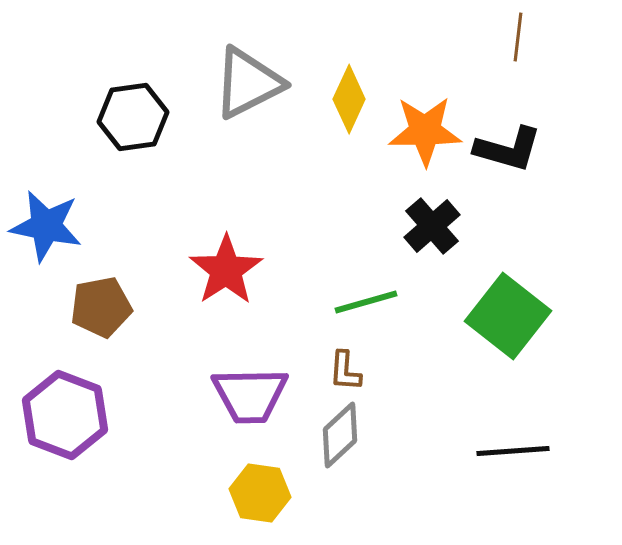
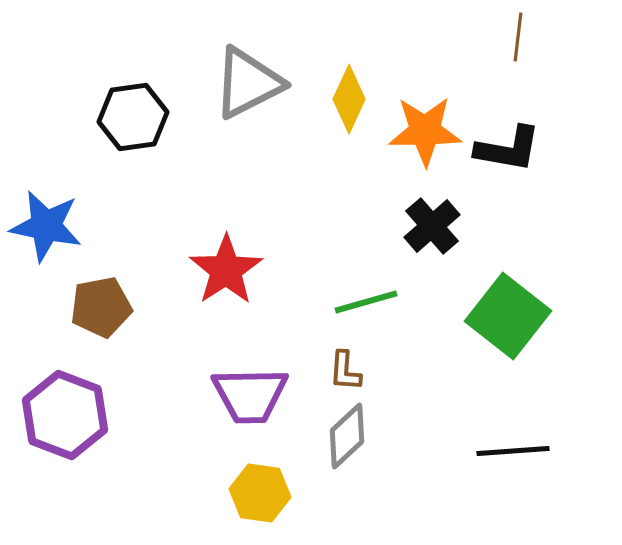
black L-shape: rotated 6 degrees counterclockwise
gray diamond: moved 7 px right, 1 px down
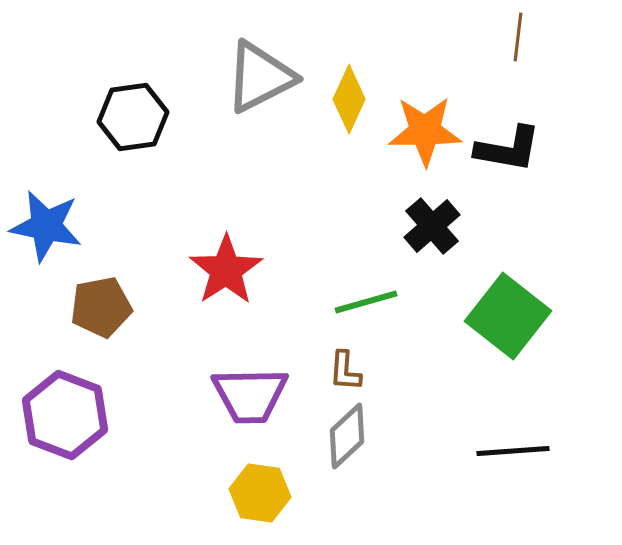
gray triangle: moved 12 px right, 6 px up
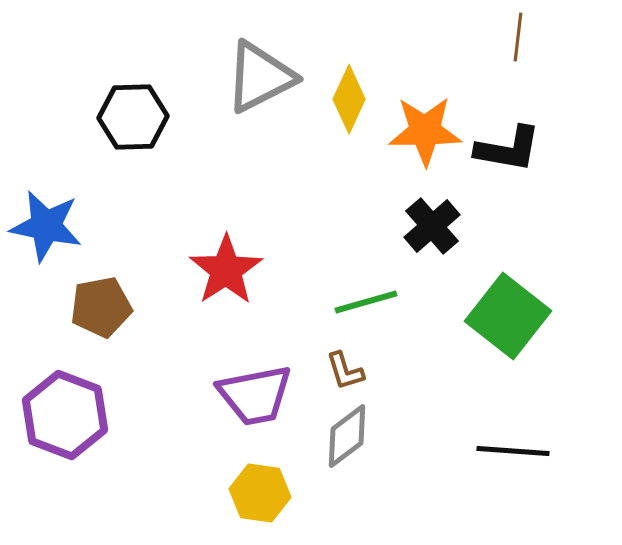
black hexagon: rotated 6 degrees clockwise
brown L-shape: rotated 21 degrees counterclockwise
purple trapezoid: moved 5 px right; rotated 10 degrees counterclockwise
gray diamond: rotated 6 degrees clockwise
black line: rotated 8 degrees clockwise
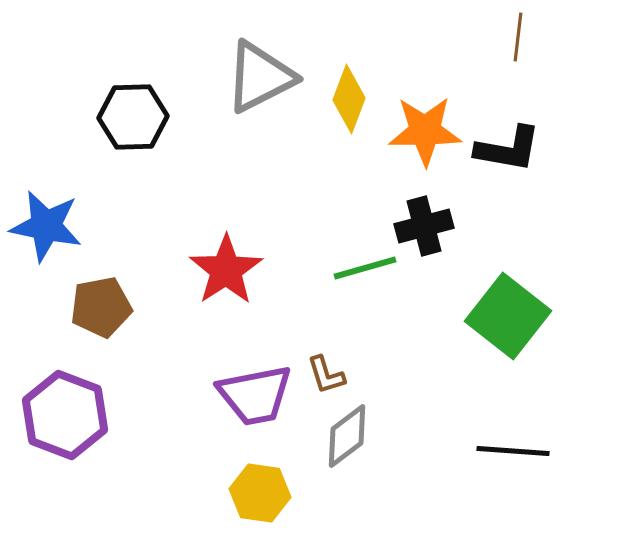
yellow diamond: rotated 4 degrees counterclockwise
black cross: moved 8 px left; rotated 26 degrees clockwise
green line: moved 1 px left, 34 px up
brown L-shape: moved 19 px left, 4 px down
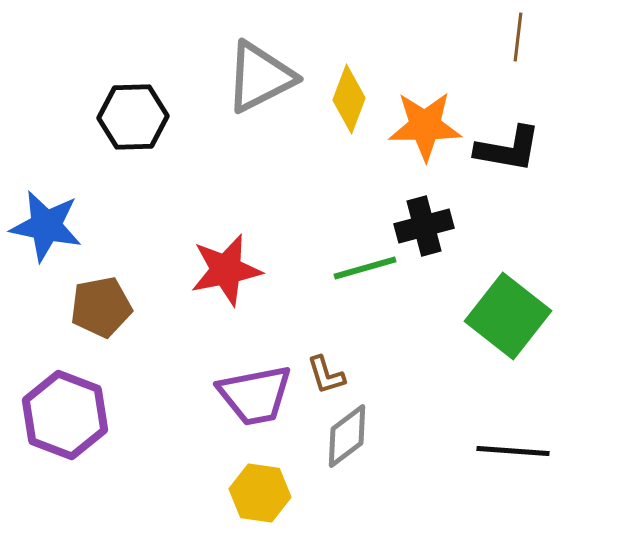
orange star: moved 5 px up
red star: rotated 22 degrees clockwise
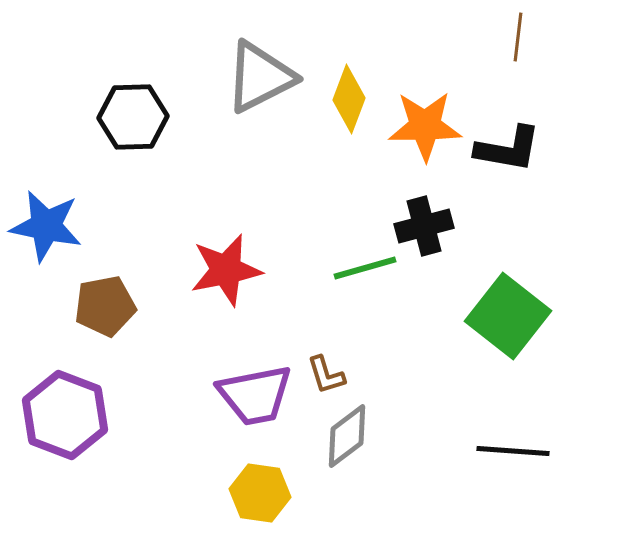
brown pentagon: moved 4 px right, 1 px up
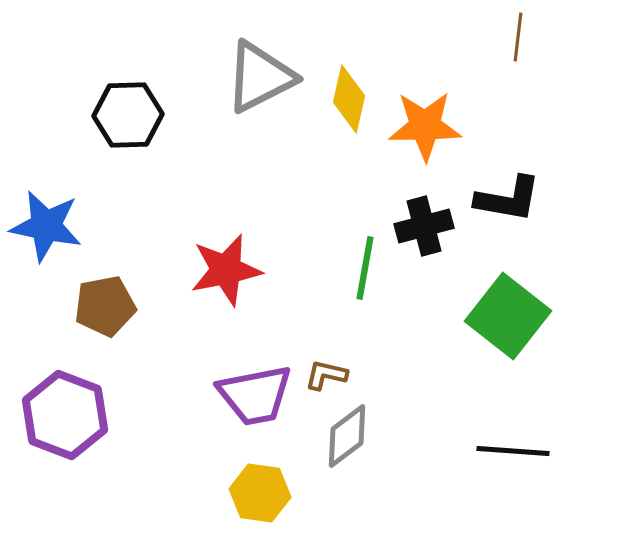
yellow diamond: rotated 8 degrees counterclockwise
black hexagon: moved 5 px left, 2 px up
black L-shape: moved 50 px down
green line: rotated 64 degrees counterclockwise
brown L-shape: rotated 120 degrees clockwise
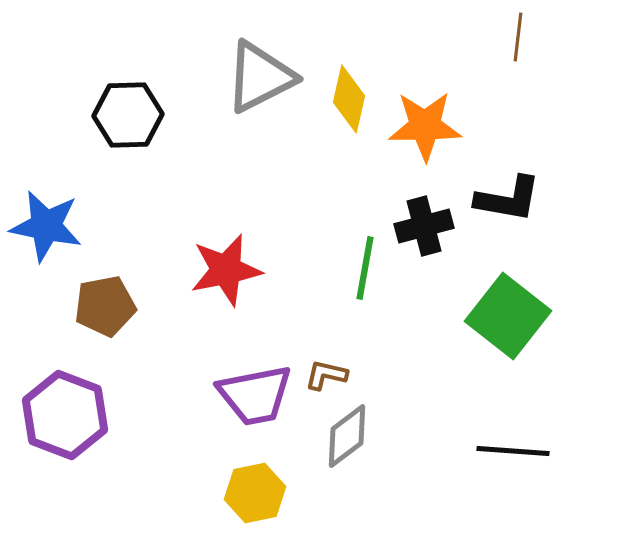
yellow hexagon: moved 5 px left; rotated 20 degrees counterclockwise
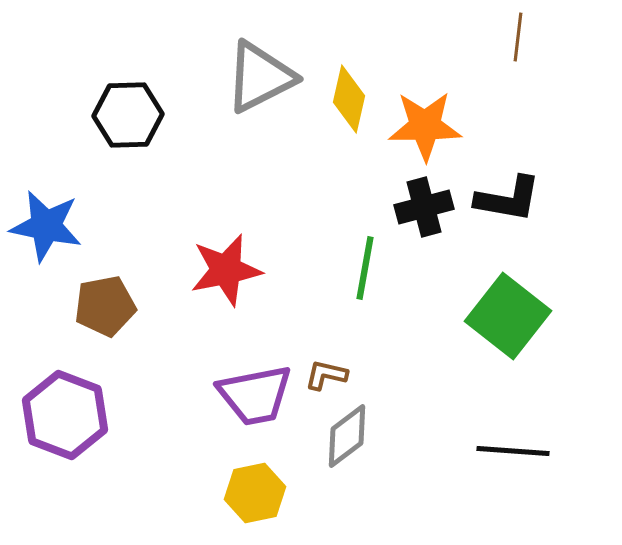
black cross: moved 19 px up
